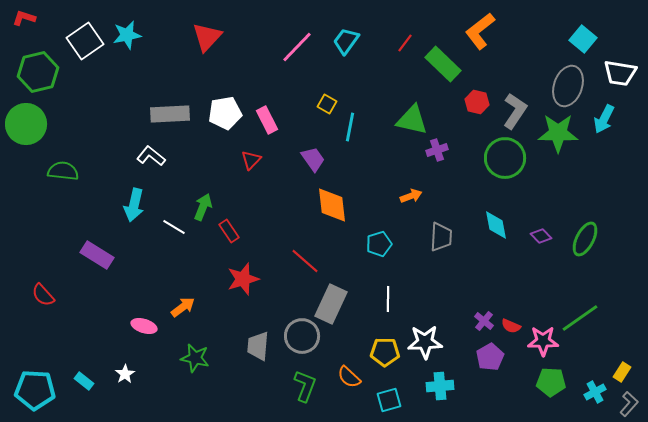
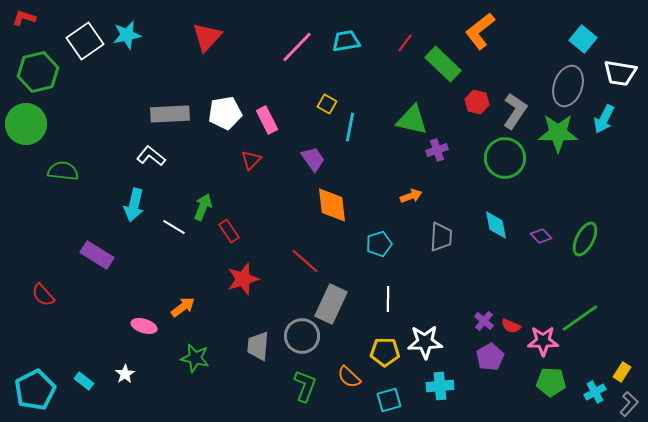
cyan trapezoid at (346, 41): rotated 44 degrees clockwise
cyan pentagon at (35, 390): rotated 30 degrees counterclockwise
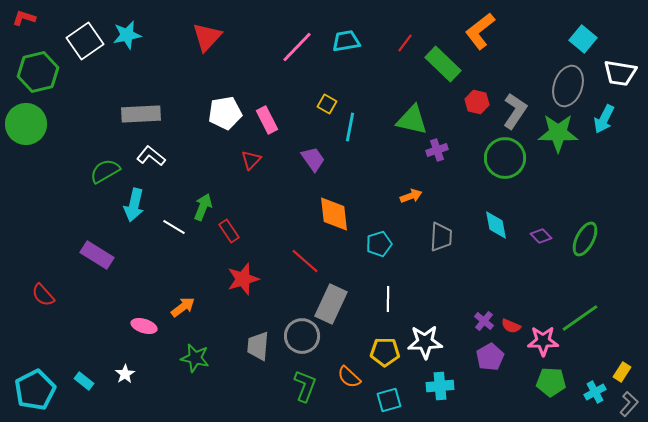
gray rectangle at (170, 114): moved 29 px left
green semicircle at (63, 171): moved 42 px right; rotated 36 degrees counterclockwise
orange diamond at (332, 205): moved 2 px right, 9 px down
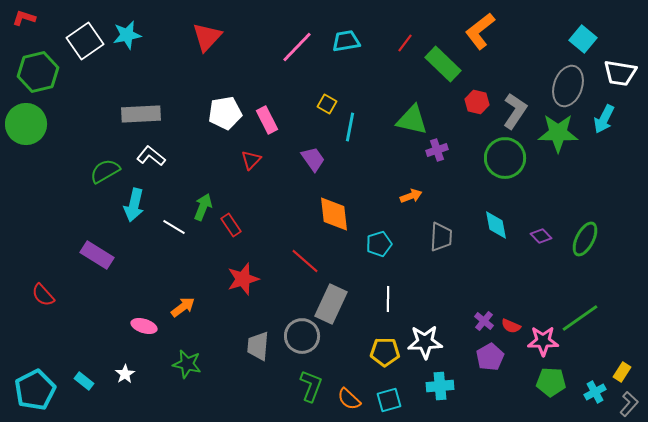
red rectangle at (229, 231): moved 2 px right, 6 px up
green star at (195, 358): moved 8 px left, 6 px down
orange semicircle at (349, 377): moved 22 px down
green L-shape at (305, 386): moved 6 px right
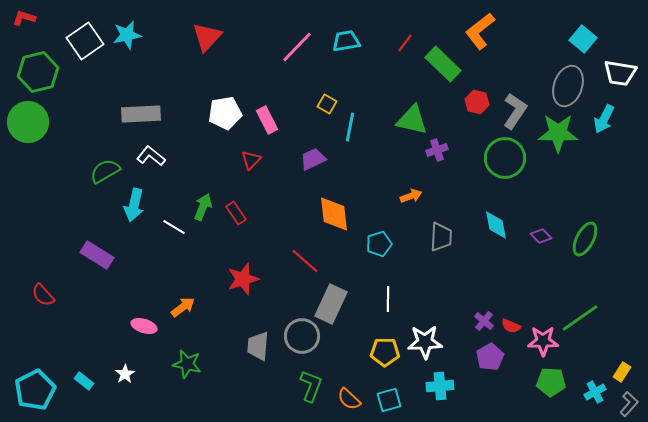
green circle at (26, 124): moved 2 px right, 2 px up
purple trapezoid at (313, 159): rotated 80 degrees counterclockwise
red rectangle at (231, 225): moved 5 px right, 12 px up
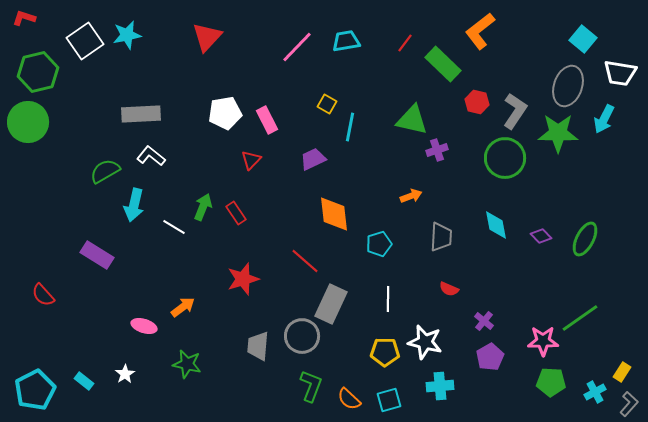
red semicircle at (511, 326): moved 62 px left, 37 px up
white star at (425, 342): rotated 16 degrees clockwise
